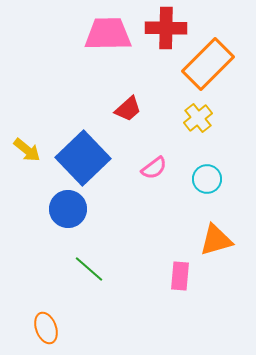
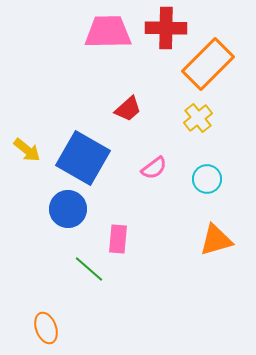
pink trapezoid: moved 2 px up
blue square: rotated 16 degrees counterclockwise
pink rectangle: moved 62 px left, 37 px up
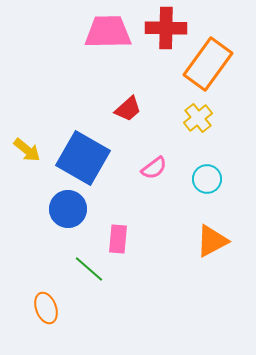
orange rectangle: rotated 9 degrees counterclockwise
orange triangle: moved 4 px left, 1 px down; rotated 12 degrees counterclockwise
orange ellipse: moved 20 px up
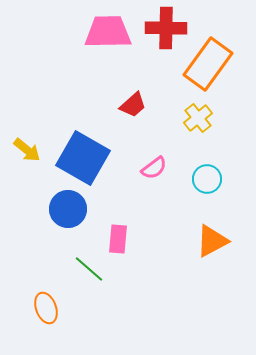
red trapezoid: moved 5 px right, 4 px up
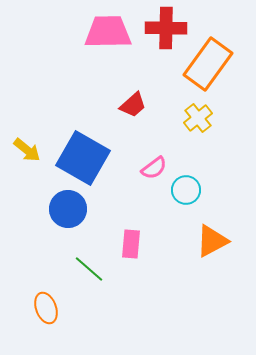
cyan circle: moved 21 px left, 11 px down
pink rectangle: moved 13 px right, 5 px down
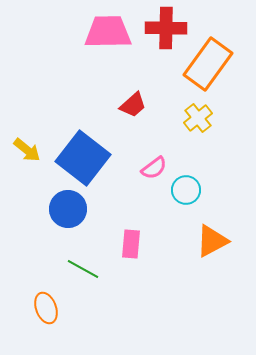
blue square: rotated 8 degrees clockwise
green line: moved 6 px left; rotated 12 degrees counterclockwise
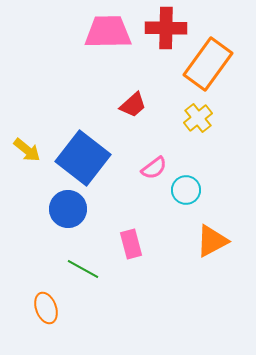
pink rectangle: rotated 20 degrees counterclockwise
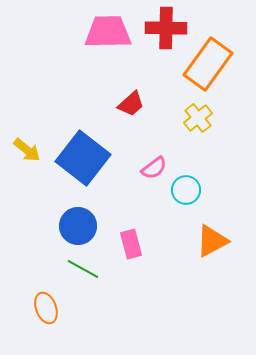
red trapezoid: moved 2 px left, 1 px up
blue circle: moved 10 px right, 17 px down
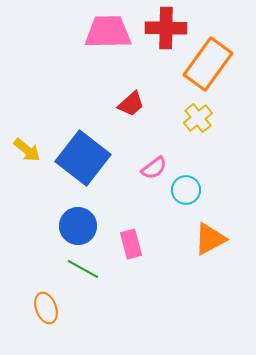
orange triangle: moved 2 px left, 2 px up
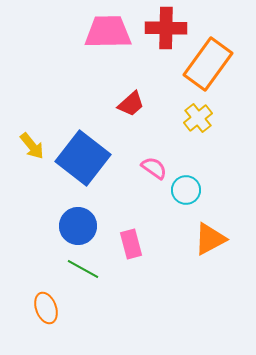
yellow arrow: moved 5 px right, 4 px up; rotated 12 degrees clockwise
pink semicircle: rotated 108 degrees counterclockwise
